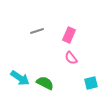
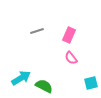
cyan arrow: moved 1 px right; rotated 66 degrees counterclockwise
green semicircle: moved 1 px left, 3 px down
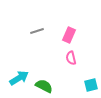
pink semicircle: rotated 24 degrees clockwise
cyan arrow: moved 2 px left
cyan square: moved 2 px down
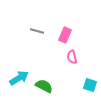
gray line: rotated 32 degrees clockwise
pink rectangle: moved 4 px left
pink semicircle: moved 1 px right, 1 px up
cyan square: moved 1 px left; rotated 32 degrees clockwise
